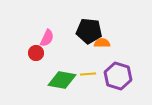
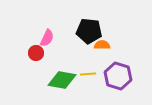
orange semicircle: moved 2 px down
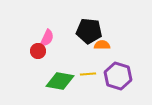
red circle: moved 2 px right, 2 px up
green diamond: moved 2 px left, 1 px down
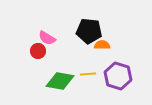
pink semicircle: rotated 96 degrees clockwise
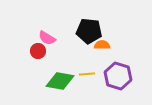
yellow line: moved 1 px left
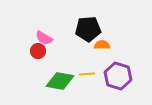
black pentagon: moved 1 px left, 2 px up; rotated 10 degrees counterclockwise
pink semicircle: moved 3 px left
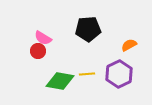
pink semicircle: moved 1 px left
orange semicircle: moved 27 px right; rotated 28 degrees counterclockwise
purple hexagon: moved 1 px right, 2 px up; rotated 16 degrees clockwise
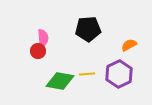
pink semicircle: rotated 126 degrees counterclockwise
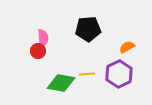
orange semicircle: moved 2 px left, 2 px down
green diamond: moved 1 px right, 2 px down
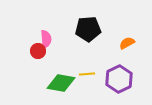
pink semicircle: moved 3 px right, 1 px down
orange semicircle: moved 4 px up
purple hexagon: moved 5 px down
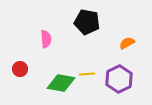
black pentagon: moved 1 px left, 7 px up; rotated 15 degrees clockwise
red circle: moved 18 px left, 18 px down
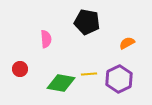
yellow line: moved 2 px right
